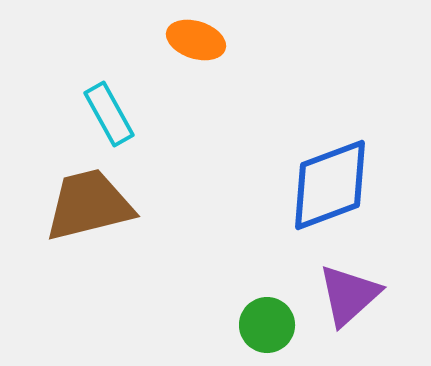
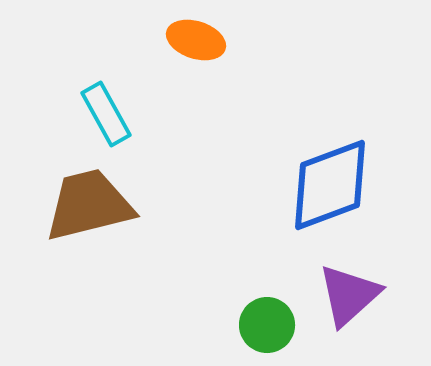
cyan rectangle: moved 3 px left
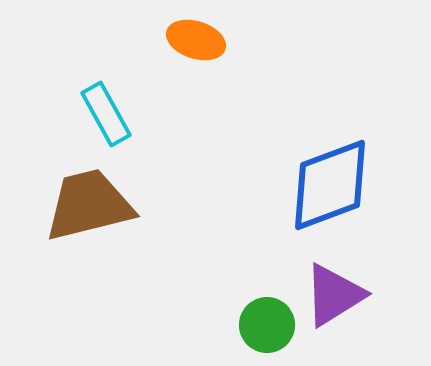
purple triangle: moved 15 px left; rotated 10 degrees clockwise
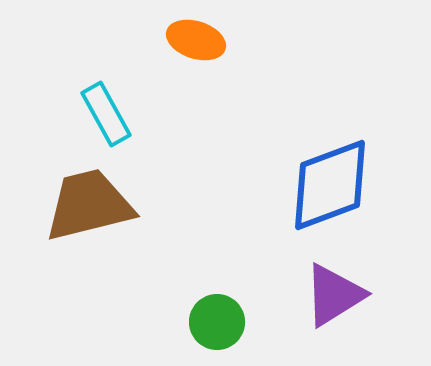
green circle: moved 50 px left, 3 px up
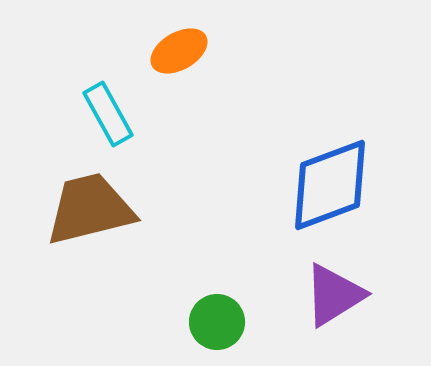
orange ellipse: moved 17 px left, 11 px down; rotated 48 degrees counterclockwise
cyan rectangle: moved 2 px right
brown trapezoid: moved 1 px right, 4 px down
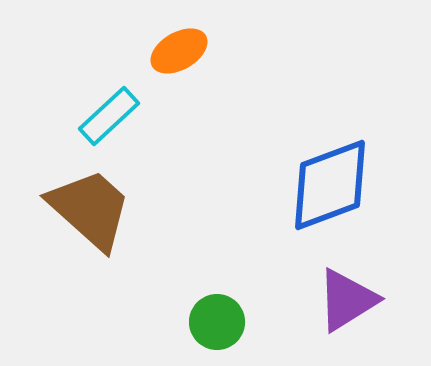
cyan rectangle: moved 1 px right, 2 px down; rotated 76 degrees clockwise
brown trapezoid: rotated 56 degrees clockwise
purple triangle: moved 13 px right, 5 px down
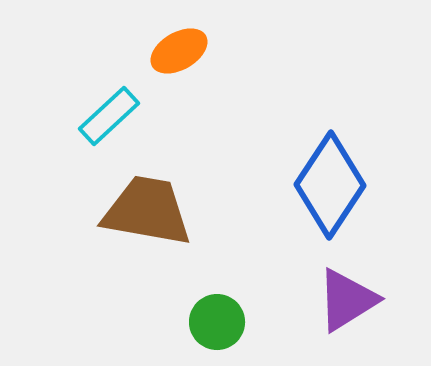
blue diamond: rotated 36 degrees counterclockwise
brown trapezoid: moved 57 px right, 2 px down; rotated 32 degrees counterclockwise
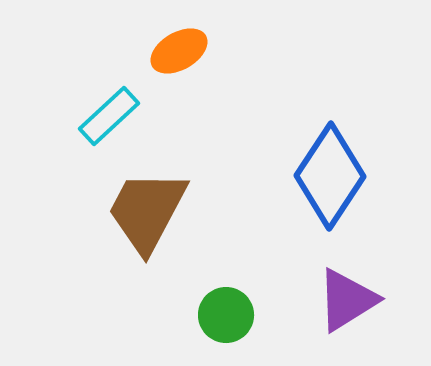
blue diamond: moved 9 px up
brown trapezoid: rotated 72 degrees counterclockwise
green circle: moved 9 px right, 7 px up
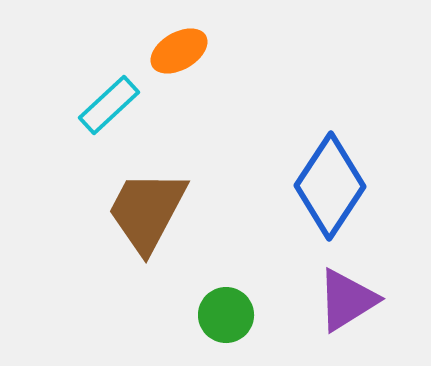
cyan rectangle: moved 11 px up
blue diamond: moved 10 px down
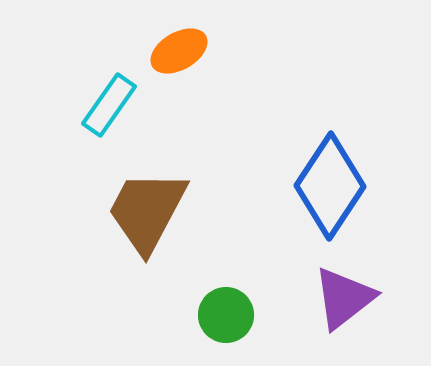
cyan rectangle: rotated 12 degrees counterclockwise
purple triangle: moved 3 px left, 2 px up; rotated 6 degrees counterclockwise
